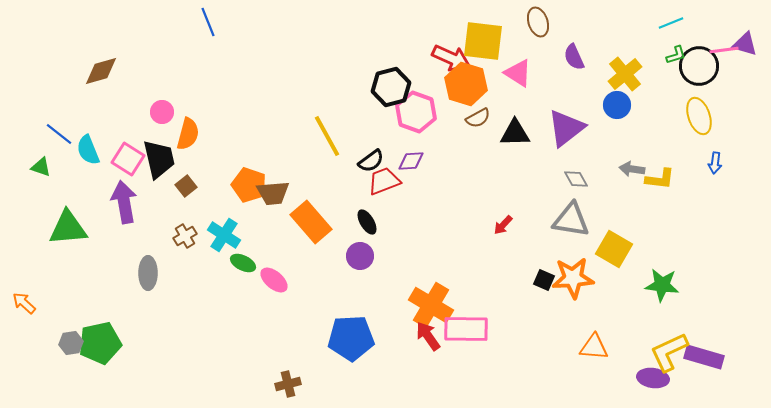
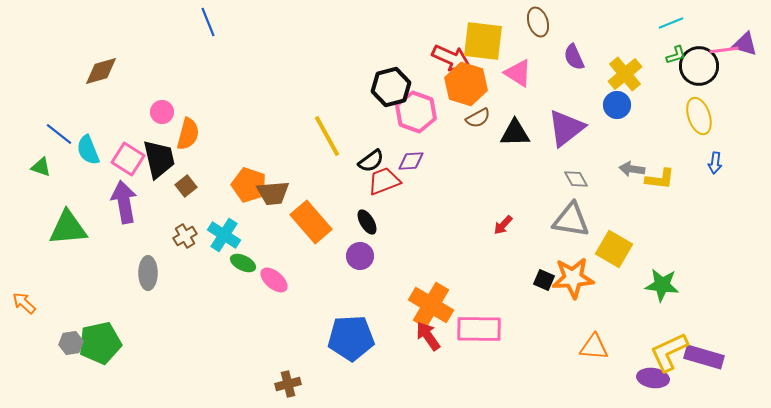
pink rectangle at (466, 329): moved 13 px right
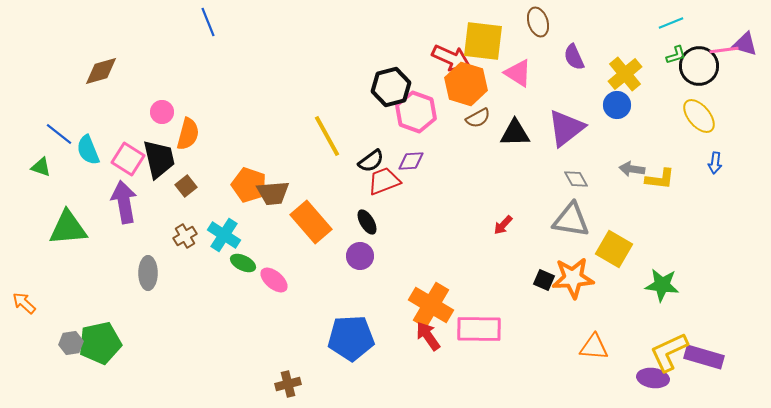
yellow ellipse at (699, 116): rotated 21 degrees counterclockwise
